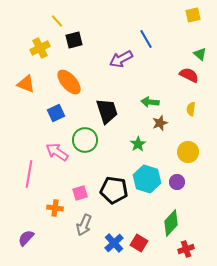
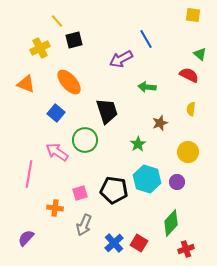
yellow square: rotated 21 degrees clockwise
green arrow: moved 3 px left, 15 px up
blue square: rotated 24 degrees counterclockwise
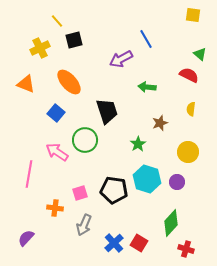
red cross: rotated 35 degrees clockwise
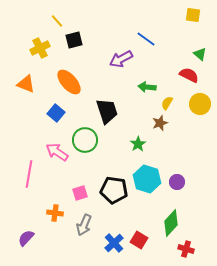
blue line: rotated 24 degrees counterclockwise
yellow semicircle: moved 24 px left, 6 px up; rotated 24 degrees clockwise
yellow circle: moved 12 px right, 48 px up
orange cross: moved 5 px down
red square: moved 3 px up
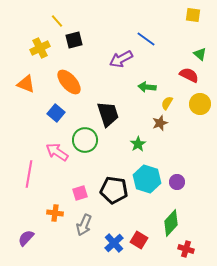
black trapezoid: moved 1 px right, 3 px down
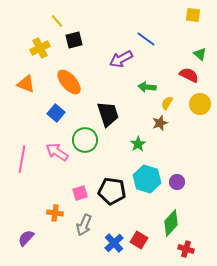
pink line: moved 7 px left, 15 px up
black pentagon: moved 2 px left, 1 px down
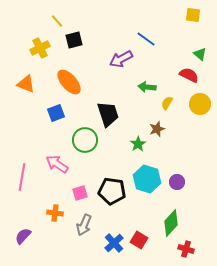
blue square: rotated 30 degrees clockwise
brown star: moved 3 px left, 6 px down
pink arrow: moved 12 px down
pink line: moved 18 px down
purple semicircle: moved 3 px left, 2 px up
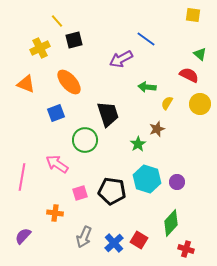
gray arrow: moved 12 px down
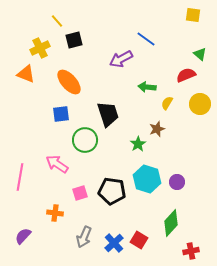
red semicircle: moved 3 px left; rotated 48 degrees counterclockwise
orange triangle: moved 10 px up
blue square: moved 5 px right, 1 px down; rotated 12 degrees clockwise
pink line: moved 2 px left
red cross: moved 5 px right, 2 px down; rotated 28 degrees counterclockwise
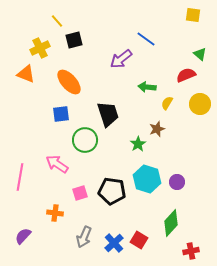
purple arrow: rotated 10 degrees counterclockwise
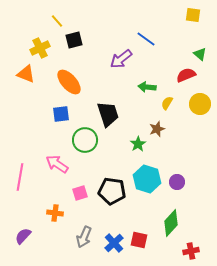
red square: rotated 18 degrees counterclockwise
